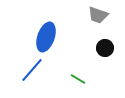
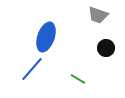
black circle: moved 1 px right
blue line: moved 1 px up
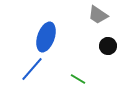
gray trapezoid: rotated 15 degrees clockwise
black circle: moved 2 px right, 2 px up
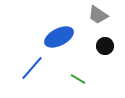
blue ellipse: moved 13 px right; rotated 44 degrees clockwise
black circle: moved 3 px left
blue line: moved 1 px up
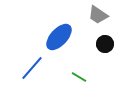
blue ellipse: rotated 20 degrees counterclockwise
black circle: moved 2 px up
green line: moved 1 px right, 2 px up
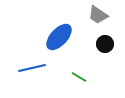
blue line: rotated 36 degrees clockwise
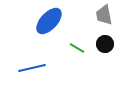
gray trapezoid: moved 6 px right; rotated 45 degrees clockwise
blue ellipse: moved 10 px left, 16 px up
green line: moved 2 px left, 29 px up
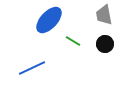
blue ellipse: moved 1 px up
green line: moved 4 px left, 7 px up
blue line: rotated 12 degrees counterclockwise
